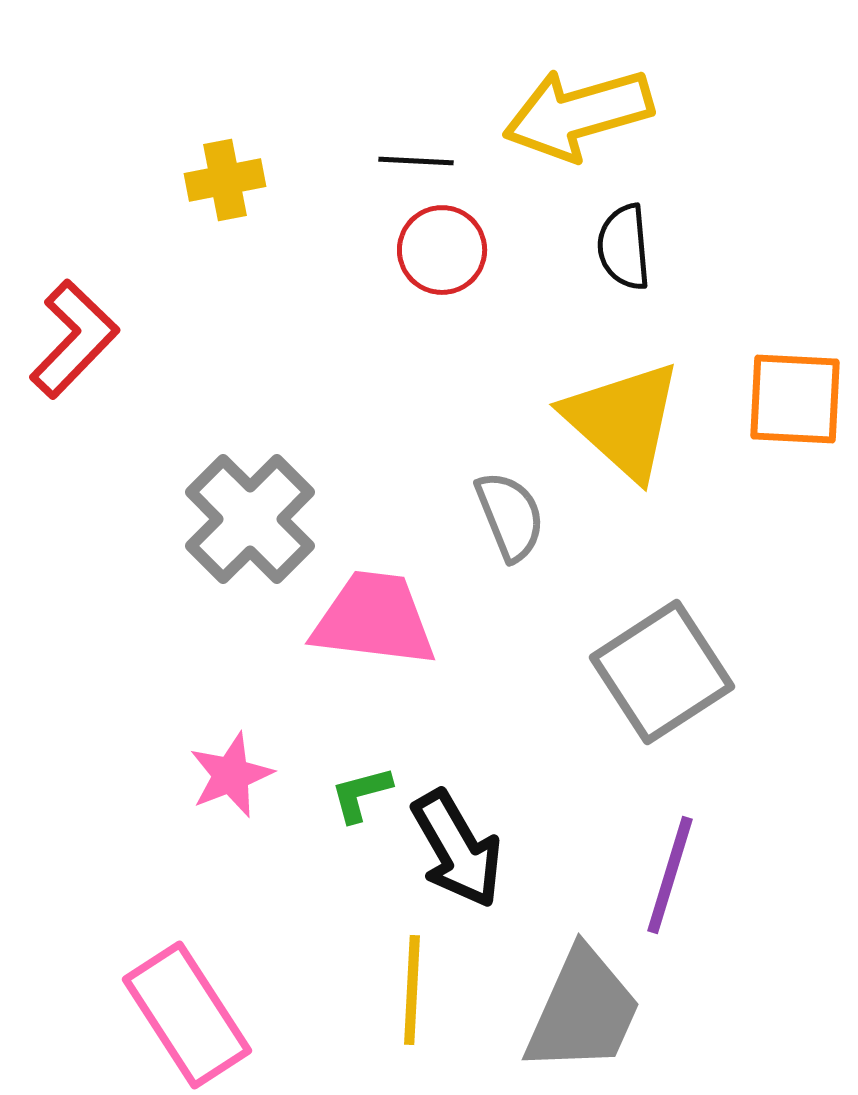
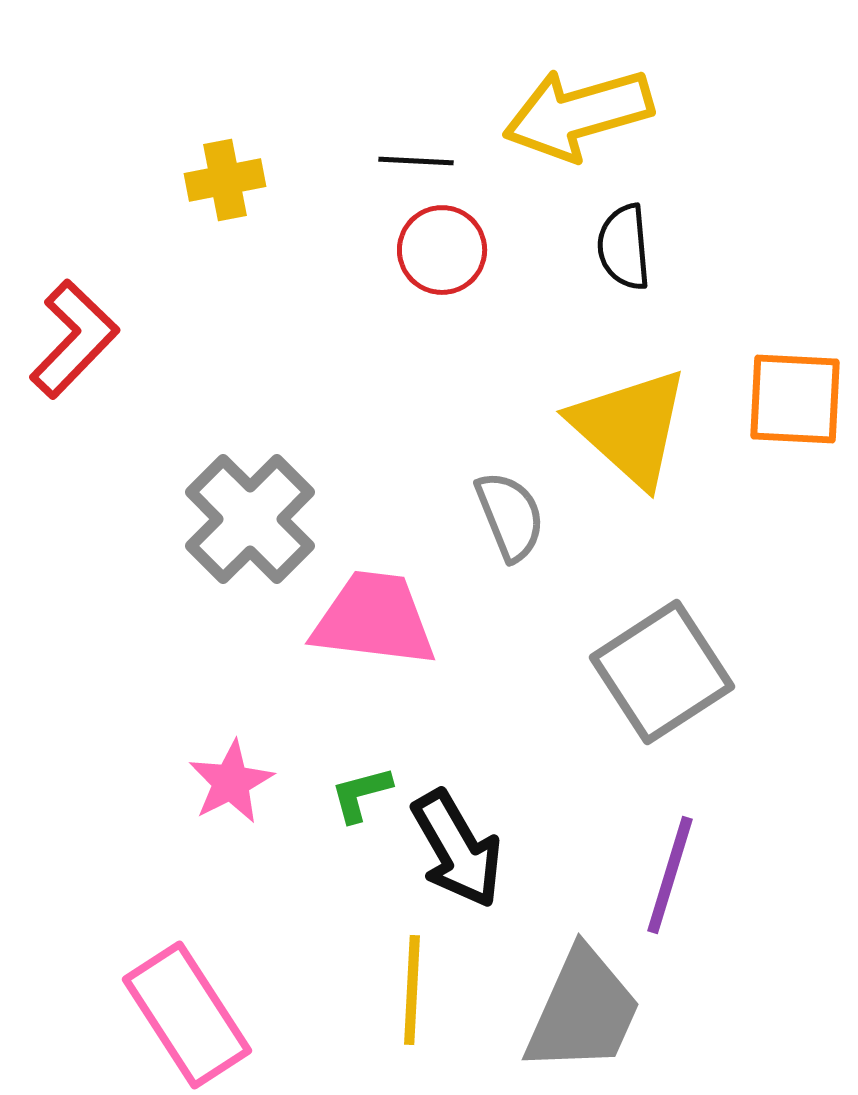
yellow triangle: moved 7 px right, 7 px down
pink star: moved 7 px down; rotated 6 degrees counterclockwise
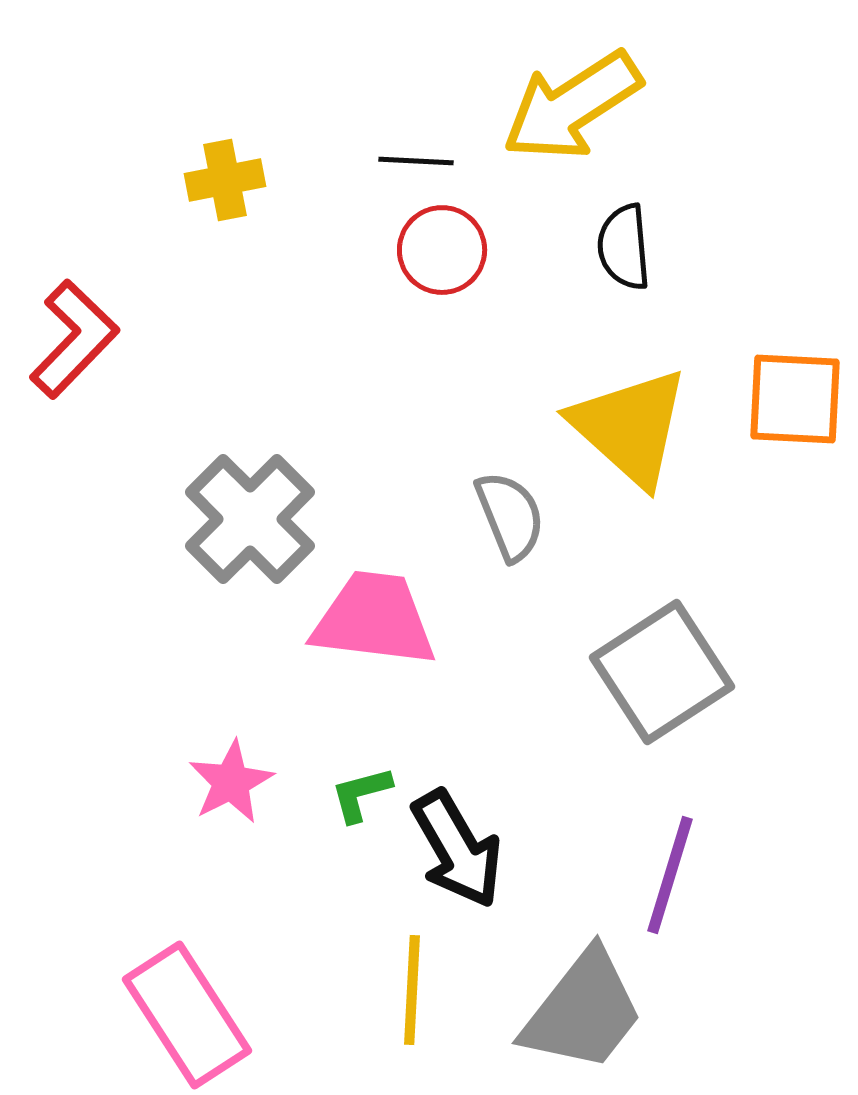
yellow arrow: moved 6 px left, 8 px up; rotated 17 degrees counterclockwise
gray trapezoid: rotated 14 degrees clockwise
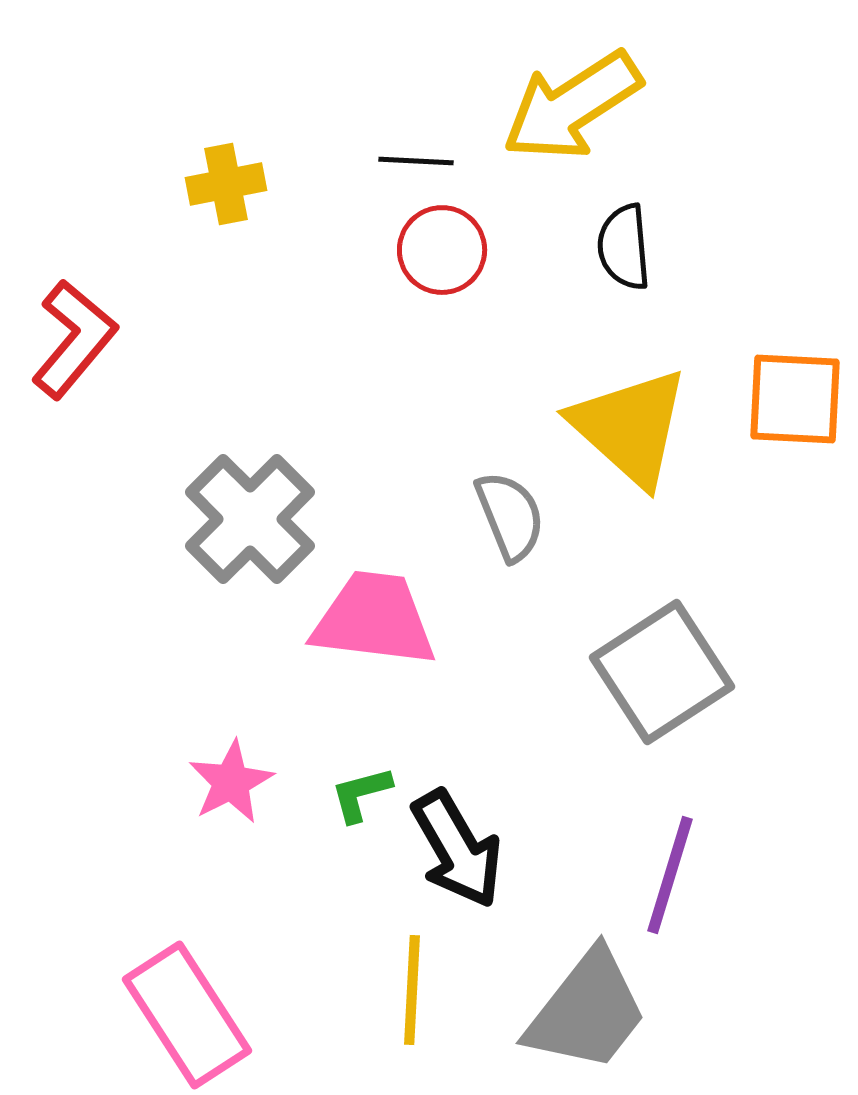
yellow cross: moved 1 px right, 4 px down
red L-shape: rotated 4 degrees counterclockwise
gray trapezoid: moved 4 px right
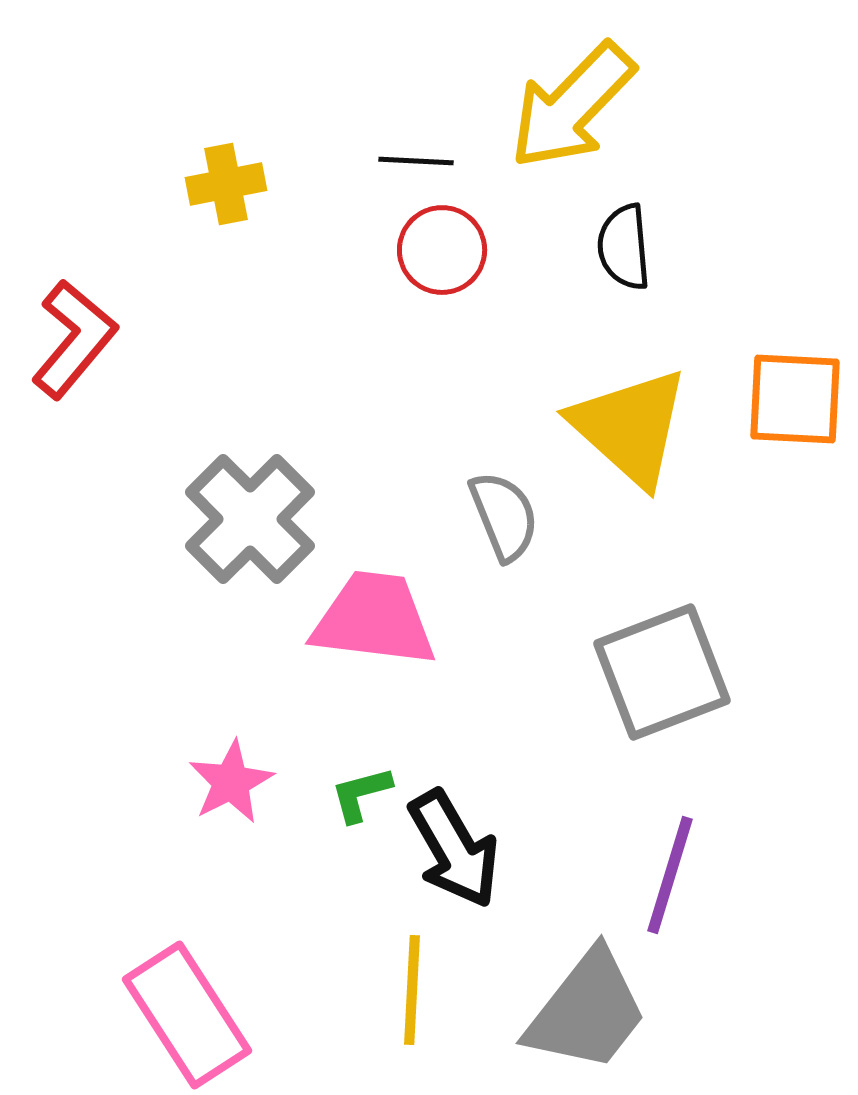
yellow arrow: rotated 13 degrees counterclockwise
gray semicircle: moved 6 px left
gray square: rotated 12 degrees clockwise
black arrow: moved 3 px left
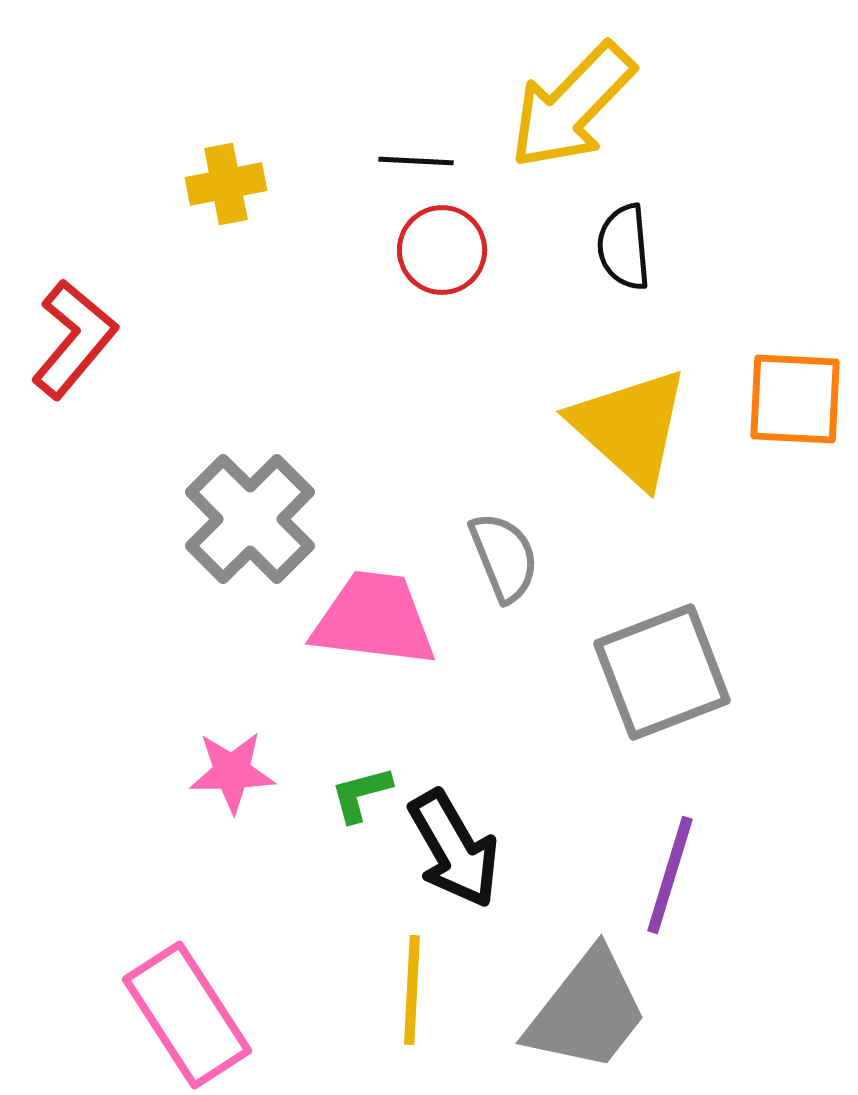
gray semicircle: moved 41 px down
pink star: moved 1 px right, 10 px up; rotated 26 degrees clockwise
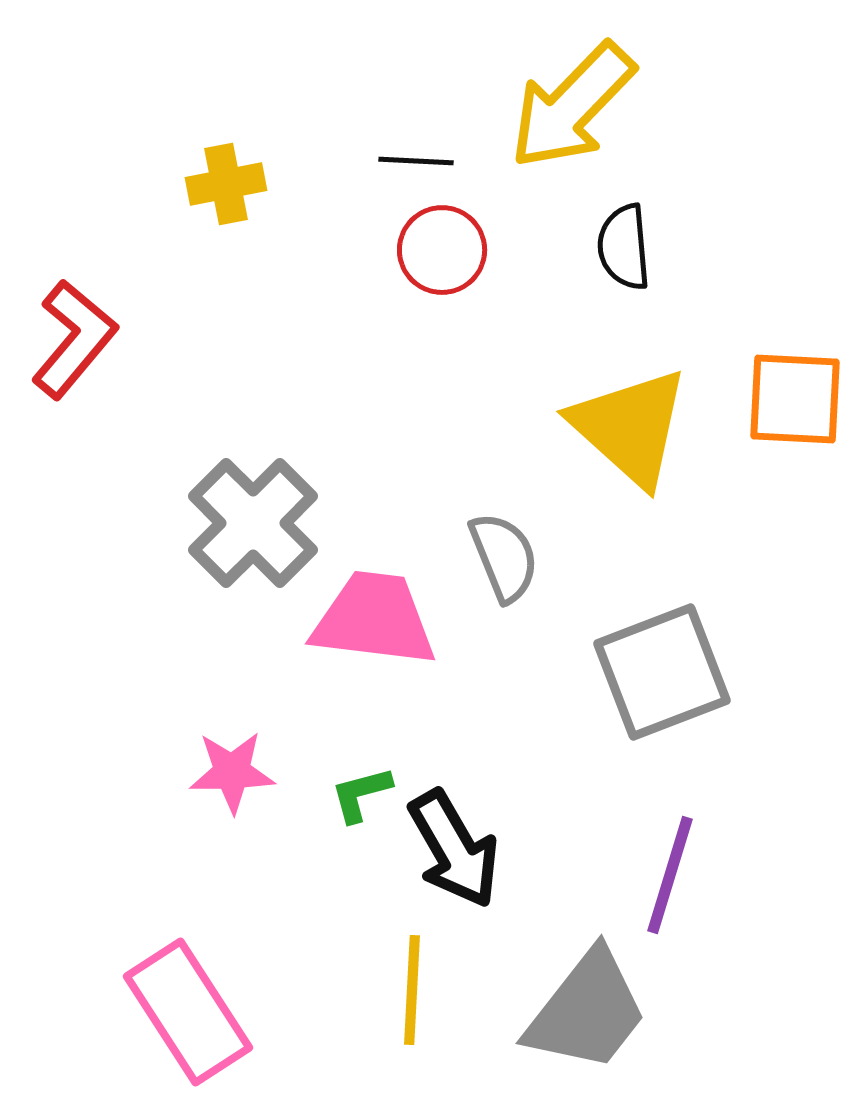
gray cross: moved 3 px right, 4 px down
pink rectangle: moved 1 px right, 3 px up
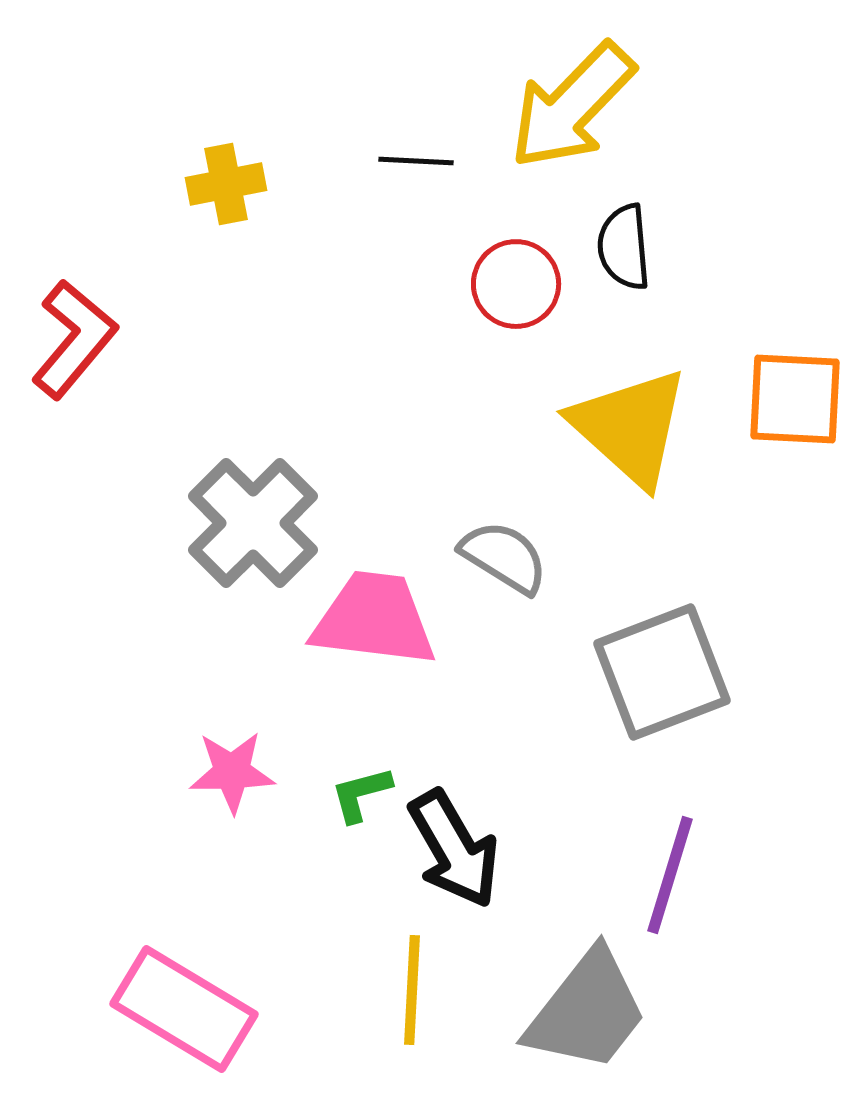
red circle: moved 74 px right, 34 px down
gray semicircle: rotated 36 degrees counterclockwise
pink rectangle: moved 4 px left, 3 px up; rotated 26 degrees counterclockwise
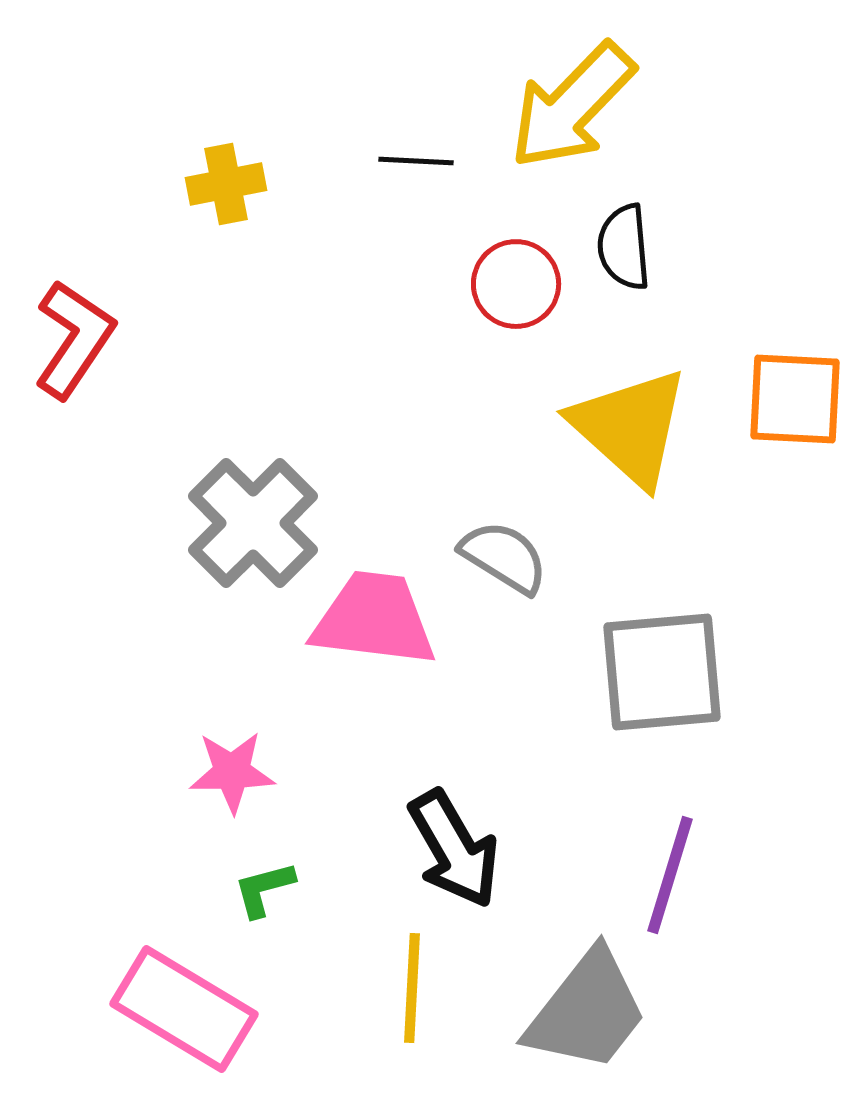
red L-shape: rotated 6 degrees counterclockwise
gray square: rotated 16 degrees clockwise
green L-shape: moved 97 px left, 95 px down
yellow line: moved 2 px up
